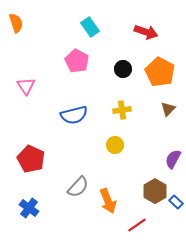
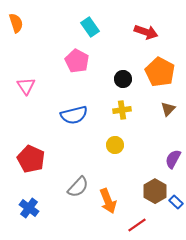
black circle: moved 10 px down
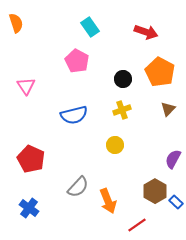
yellow cross: rotated 12 degrees counterclockwise
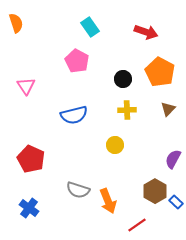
yellow cross: moved 5 px right; rotated 18 degrees clockwise
gray semicircle: moved 3 px down; rotated 65 degrees clockwise
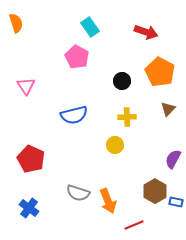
pink pentagon: moved 4 px up
black circle: moved 1 px left, 2 px down
yellow cross: moved 7 px down
gray semicircle: moved 3 px down
blue rectangle: rotated 32 degrees counterclockwise
red line: moved 3 px left; rotated 12 degrees clockwise
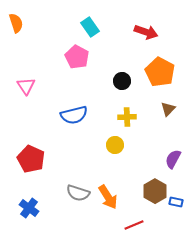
orange arrow: moved 4 px up; rotated 10 degrees counterclockwise
